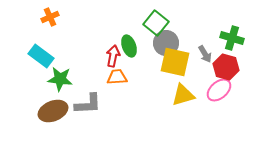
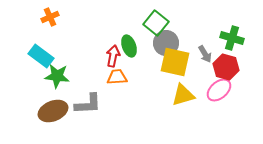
green star: moved 3 px left, 3 px up
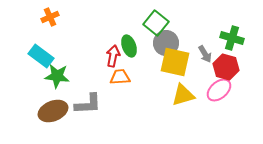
orange trapezoid: moved 3 px right
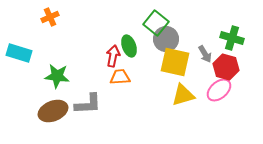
gray circle: moved 4 px up
cyan rectangle: moved 22 px left, 3 px up; rotated 20 degrees counterclockwise
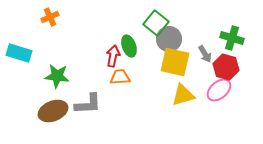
gray circle: moved 3 px right
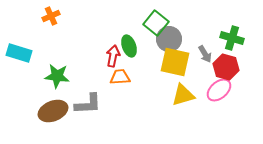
orange cross: moved 1 px right, 1 px up
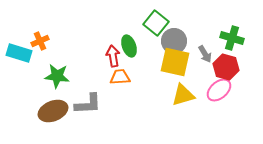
orange cross: moved 11 px left, 25 px down
gray circle: moved 5 px right, 2 px down
red arrow: rotated 20 degrees counterclockwise
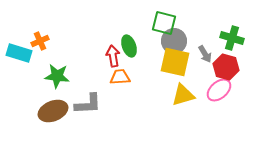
green square: moved 8 px right; rotated 25 degrees counterclockwise
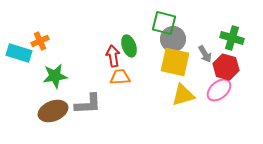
gray circle: moved 1 px left, 2 px up
green star: moved 2 px left; rotated 15 degrees counterclockwise
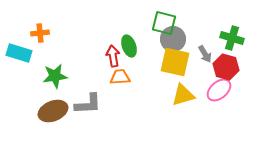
orange cross: moved 8 px up; rotated 18 degrees clockwise
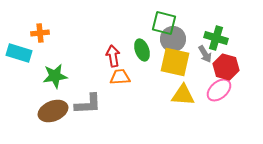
green cross: moved 16 px left
green ellipse: moved 13 px right, 4 px down
yellow triangle: rotated 20 degrees clockwise
